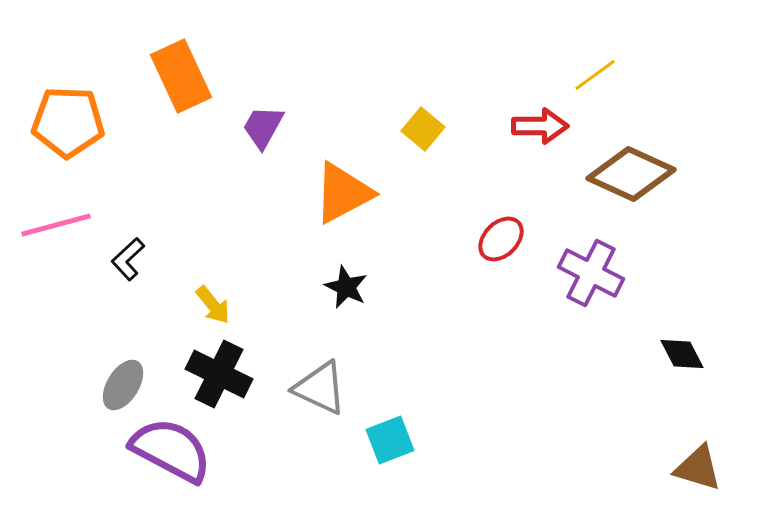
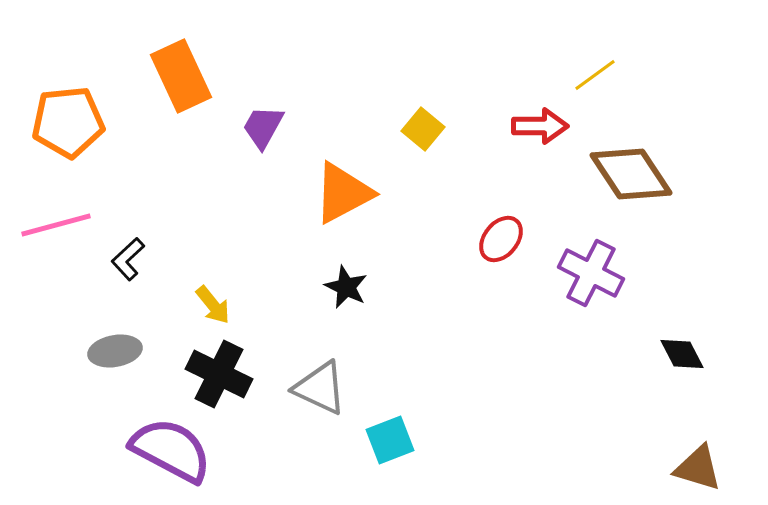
orange pentagon: rotated 8 degrees counterclockwise
brown diamond: rotated 32 degrees clockwise
red ellipse: rotated 6 degrees counterclockwise
gray ellipse: moved 8 px left, 34 px up; rotated 48 degrees clockwise
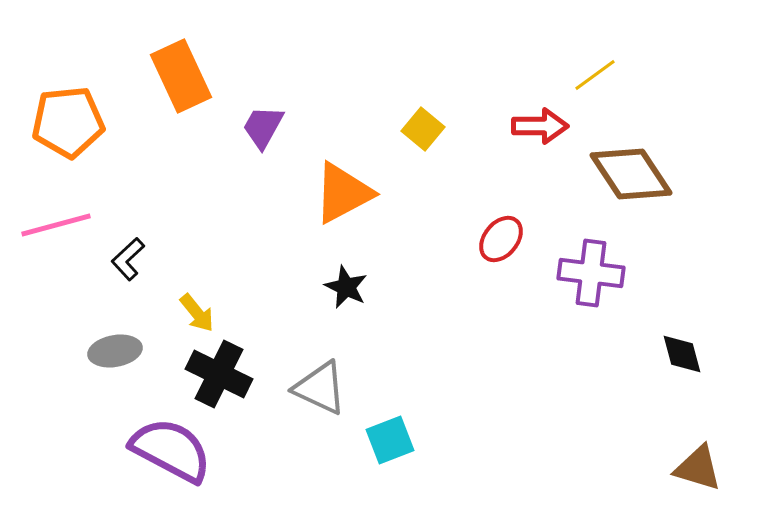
purple cross: rotated 20 degrees counterclockwise
yellow arrow: moved 16 px left, 8 px down
black diamond: rotated 12 degrees clockwise
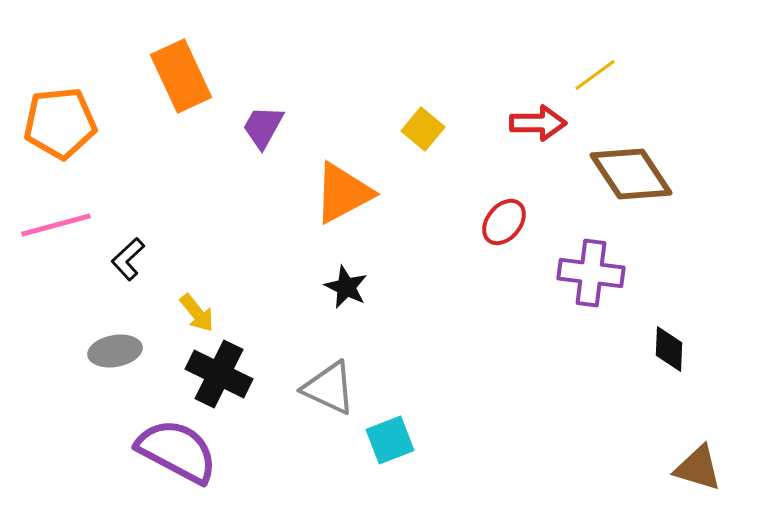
orange pentagon: moved 8 px left, 1 px down
red arrow: moved 2 px left, 3 px up
red ellipse: moved 3 px right, 17 px up
black diamond: moved 13 px left, 5 px up; rotated 18 degrees clockwise
gray triangle: moved 9 px right
purple semicircle: moved 6 px right, 1 px down
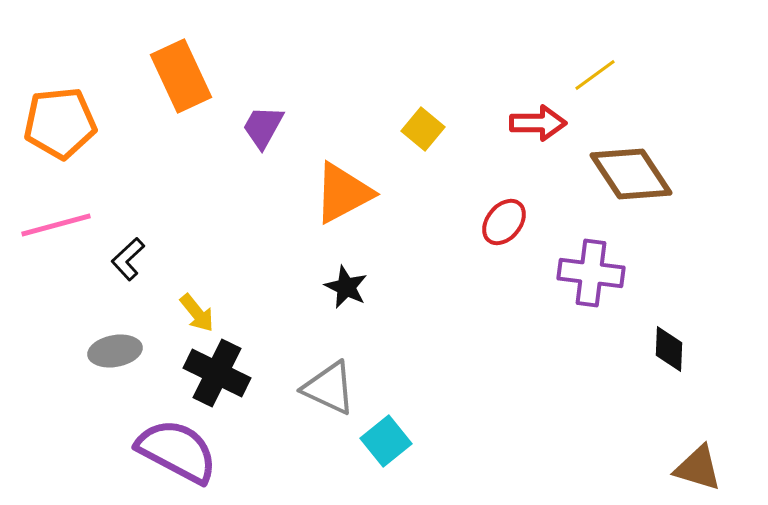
black cross: moved 2 px left, 1 px up
cyan square: moved 4 px left, 1 px down; rotated 18 degrees counterclockwise
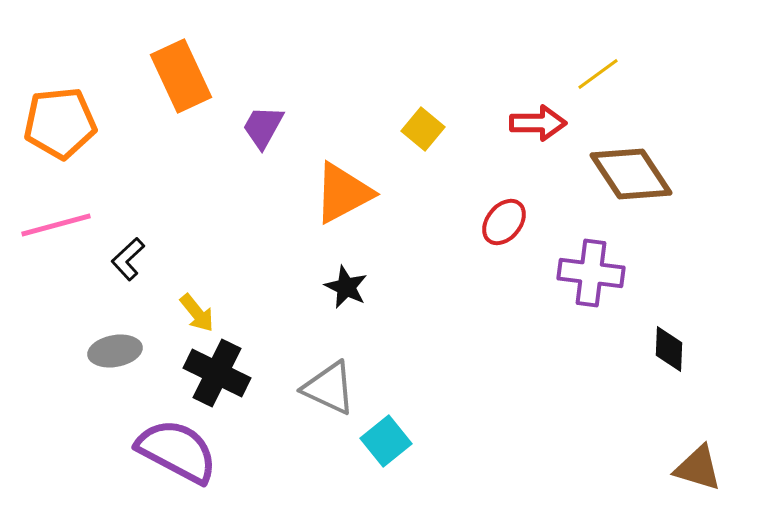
yellow line: moved 3 px right, 1 px up
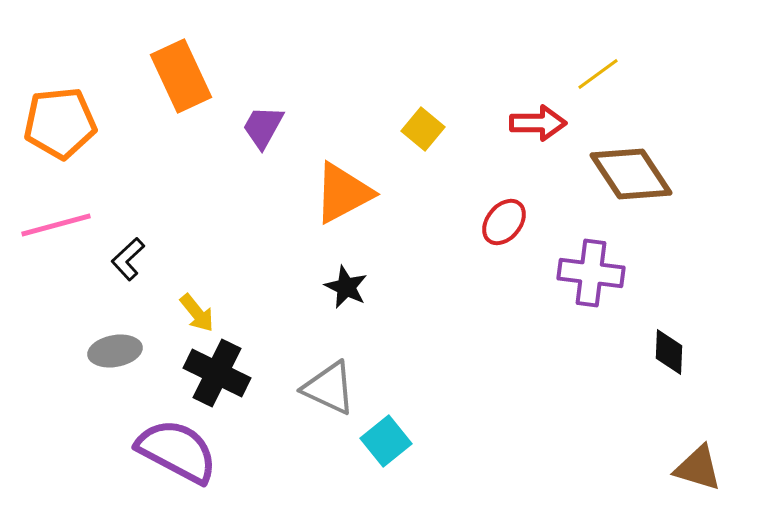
black diamond: moved 3 px down
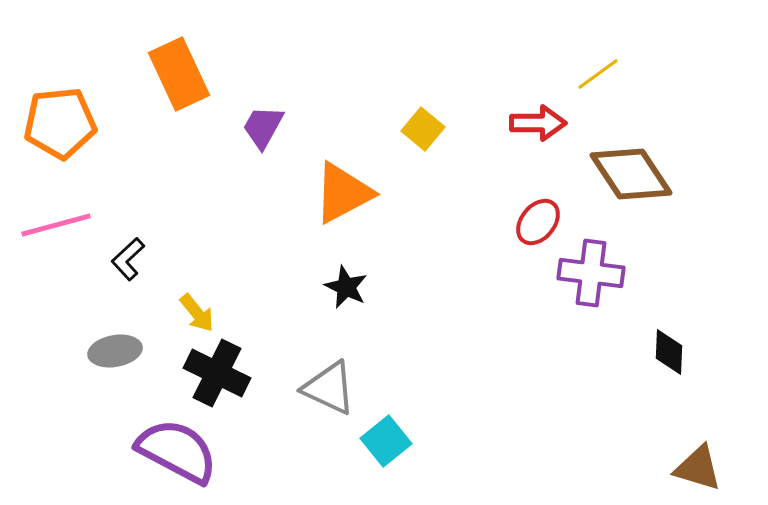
orange rectangle: moved 2 px left, 2 px up
red ellipse: moved 34 px right
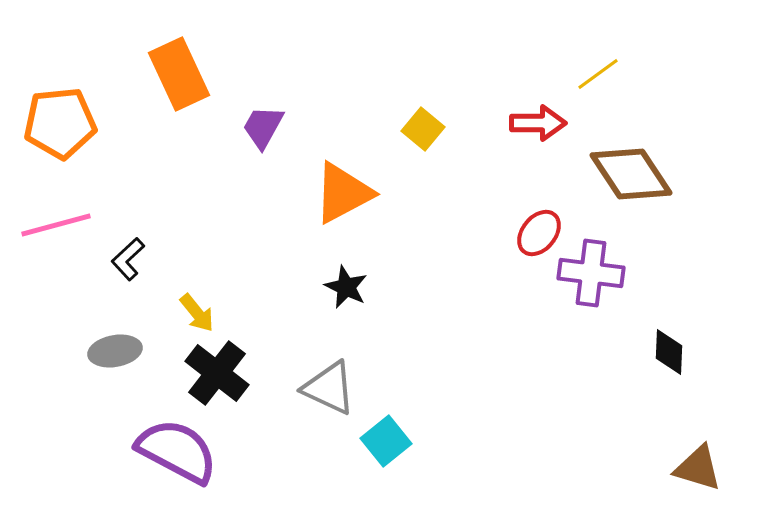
red ellipse: moved 1 px right, 11 px down
black cross: rotated 12 degrees clockwise
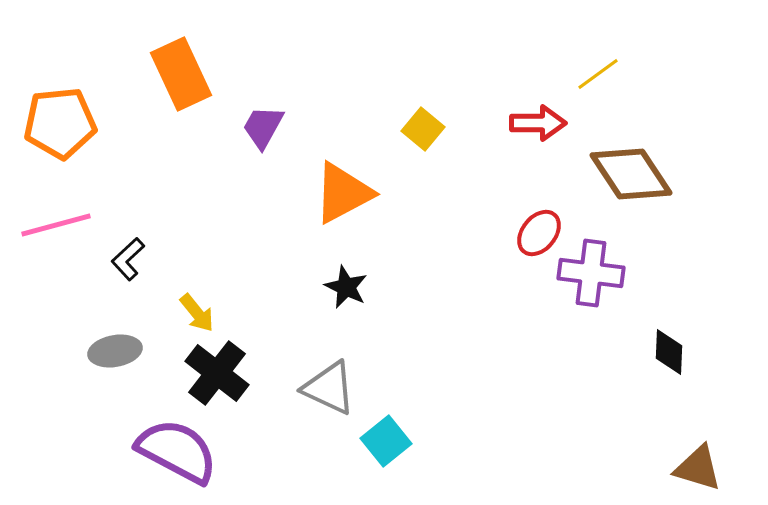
orange rectangle: moved 2 px right
